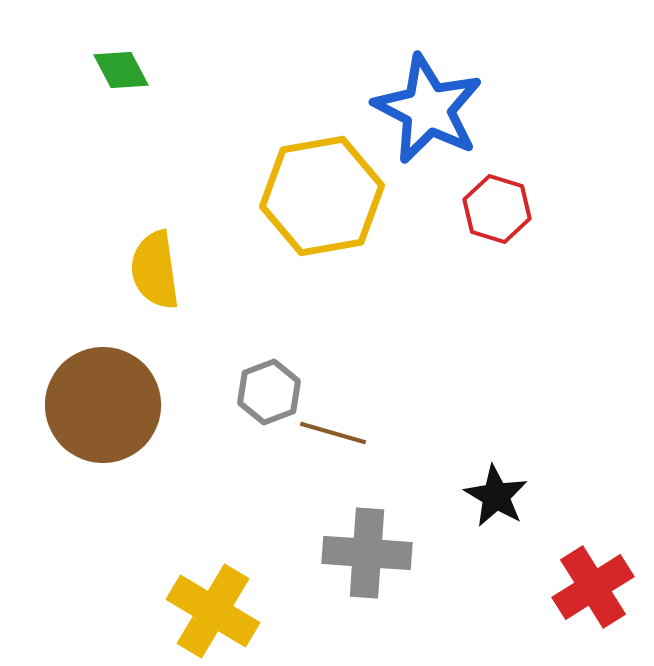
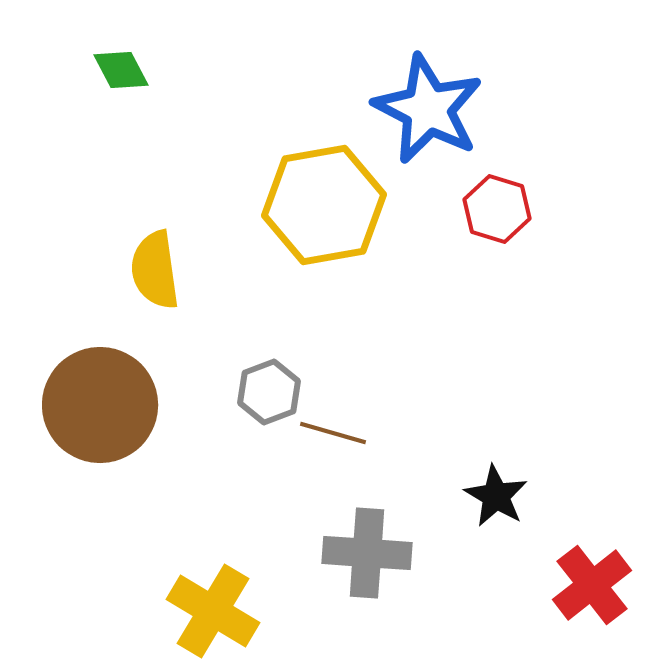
yellow hexagon: moved 2 px right, 9 px down
brown circle: moved 3 px left
red cross: moved 1 px left, 2 px up; rotated 6 degrees counterclockwise
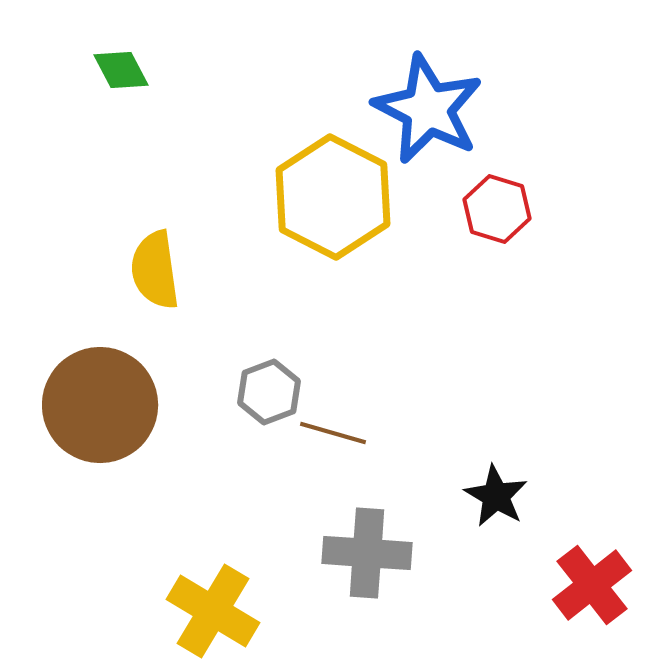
yellow hexagon: moved 9 px right, 8 px up; rotated 23 degrees counterclockwise
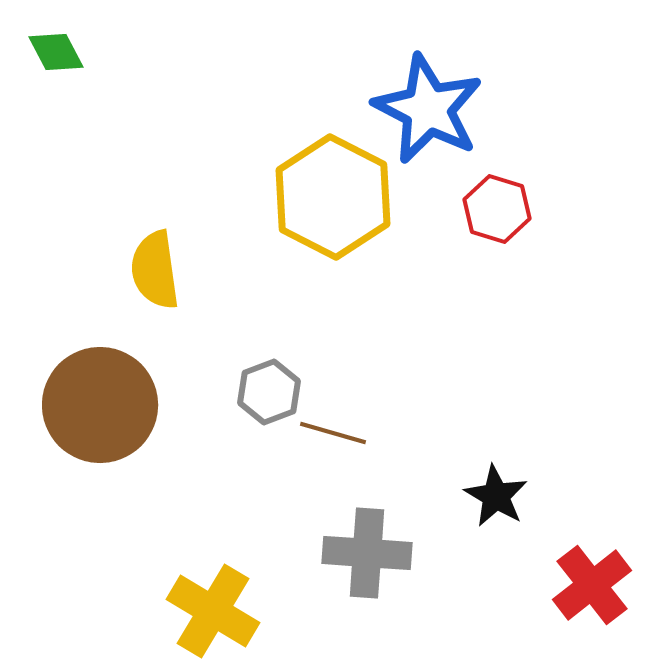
green diamond: moved 65 px left, 18 px up
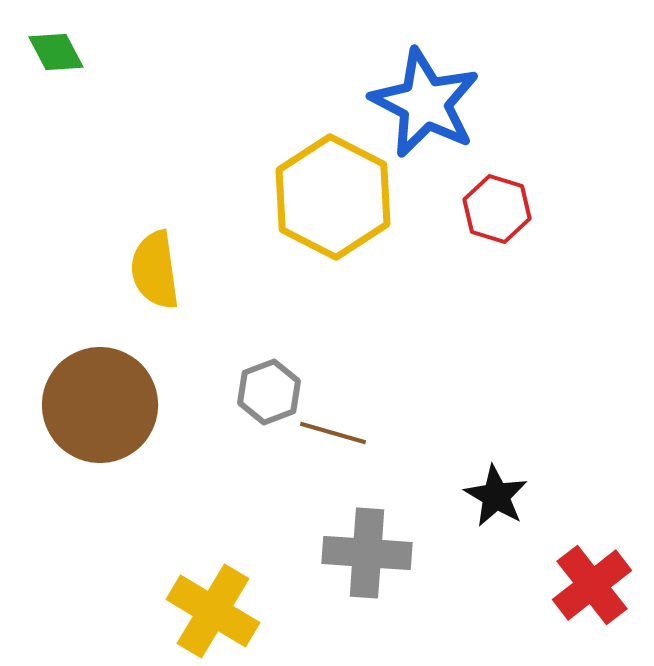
blue star: moved 3 px left, 6 px up
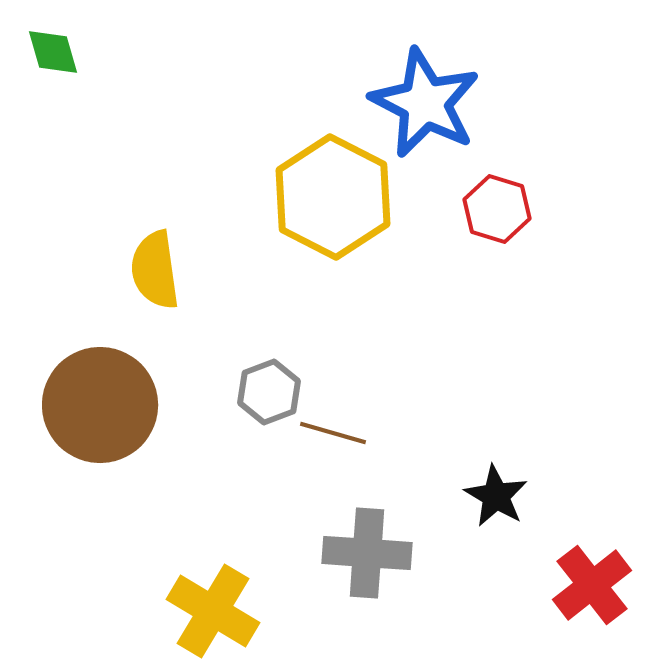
green diamond: moved 3 px left; rotated 12 degrees clockwise
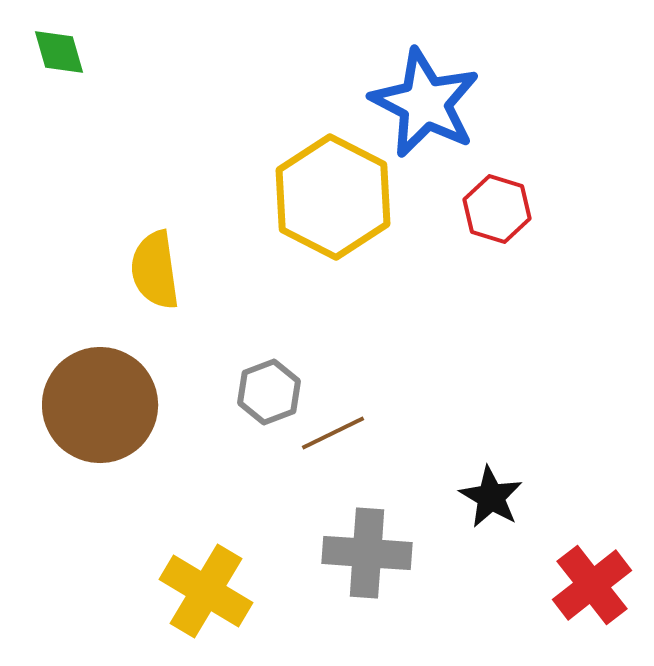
green diamond: moved 6 px right
brown line: rotated 42 degrees counterclockwise
black star: moved 5 px left, 1 px down
yellow cross: moved 7 px left, 20 px up
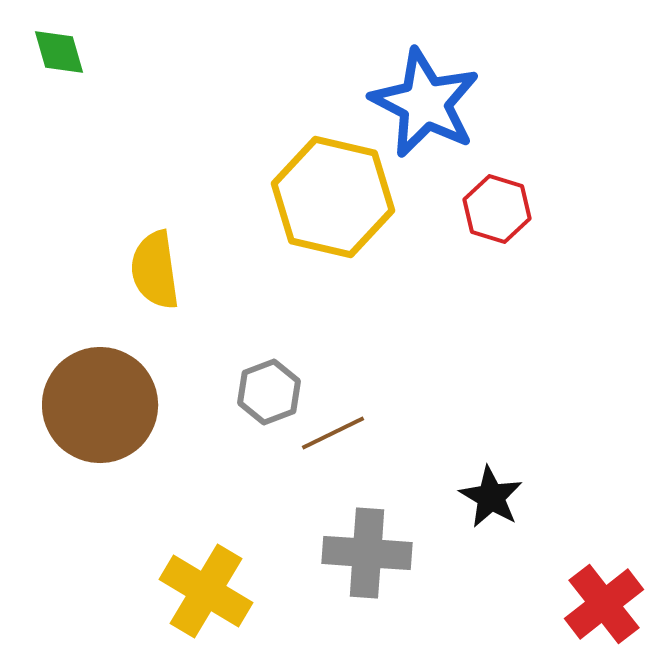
yellow hexagon: rotated 14 degrees counterclockwise
red cross: moved 12 px right, 19 px down
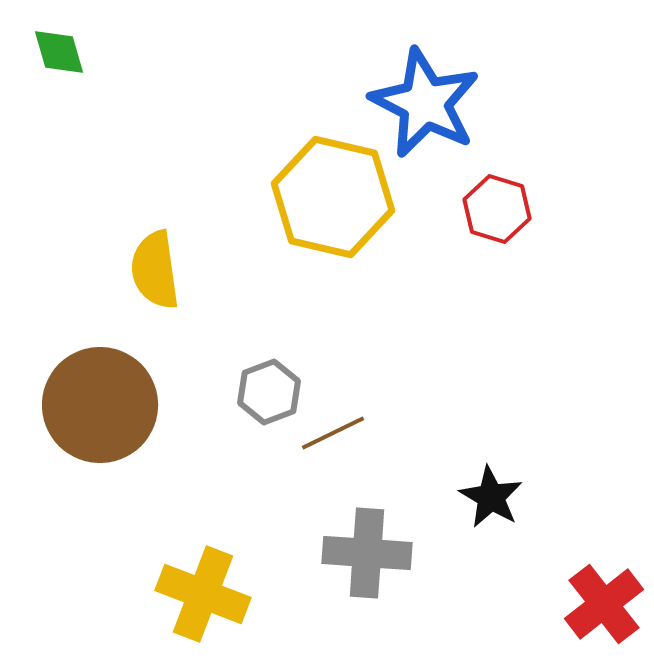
yellow cross: moved 3 px left, 3 px down; rotated 10 degrees counterclockwise
